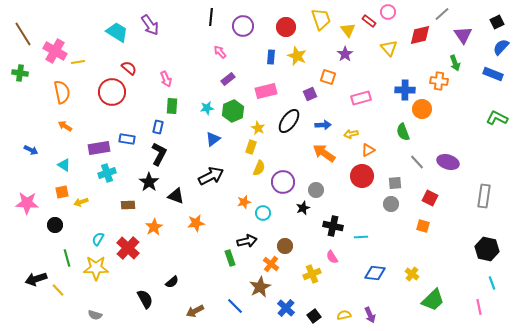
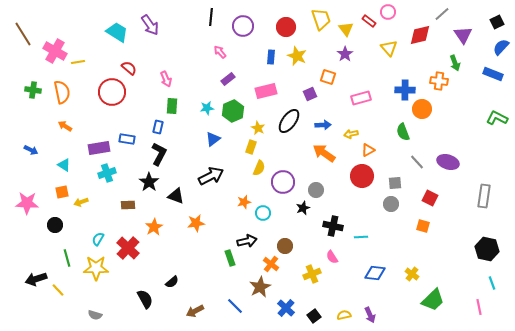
yellow triangle at (348, 30): moved 2 px left, 1 px up
green cross at (20, 73): moved 13 px right, 17 px down
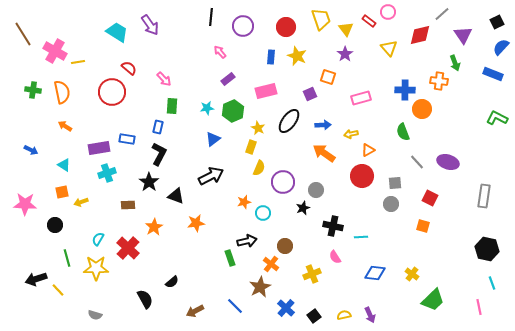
pink arrow at (166, 79): moved 2 px left; rotated 21 degrees counterclockwise
pink star at (27, 203): moved 2 px left, 1 px down
pink semicircle at (332, 257): moved 3 px right
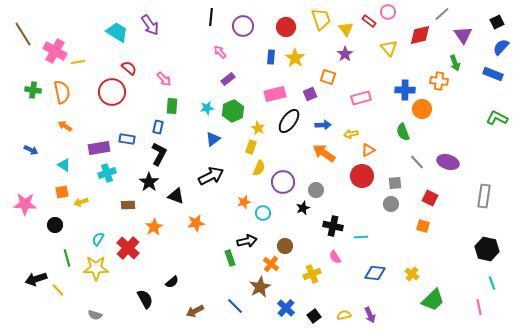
yellow star at (297, 56): moved 2 px left, 2 px down; rotated 12 degrees clockwise
pink rectangle at (266, 91): moved 9 px right, 3 px down
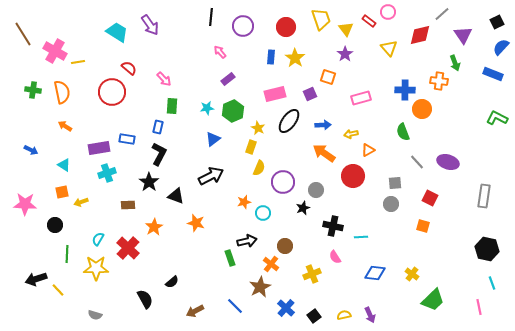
red circle at (362, 176): moved 9 px left
orange star at (196, 223): rotated 24 degrees clockwise
green line at (67, 258): moved 4 px up; rotated 18 degrees clockwise
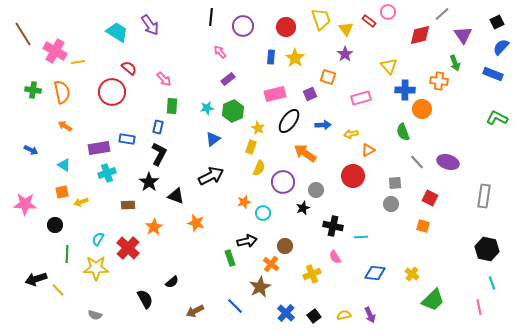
yellow triangle at (389, 48): moved 18 px down
orange arrow at (324, 153): moved 19 px left
blue cross at (286, 308): moved 5 px down
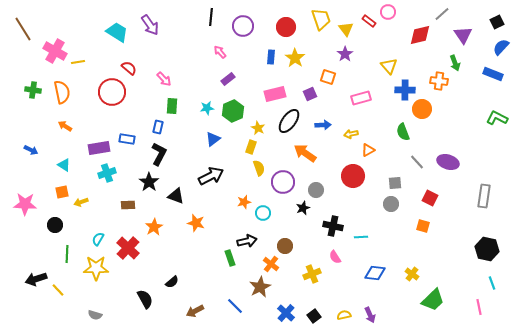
brown line at (23, 34): moved 5 px up
yellow semicircle at (259, 168): rotated 42 degrees counterclockwise
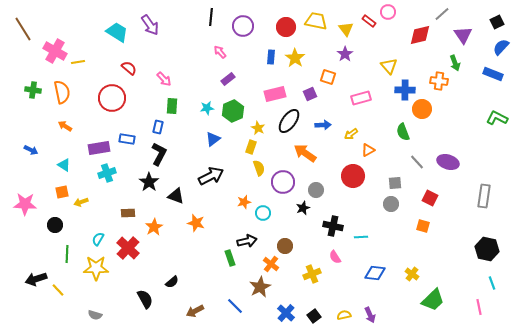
yellow trapezoid at (321, 19): moved 5 px left, 2 px down; rotated 60 degrees counterclockwise
red circle at (112, 92): moved 6 px down
yellow arrow at (351, 134): rotated 24 degrees counterclockwise
brown rectangle at (128, 205): moved 8 px down
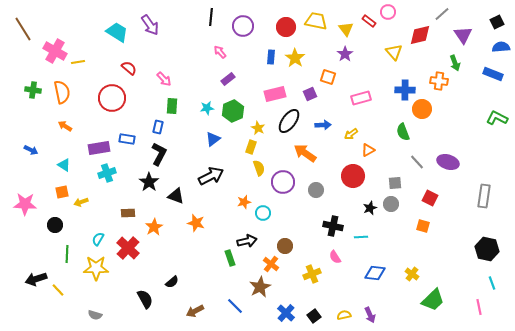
blue semicircle at (501, 47): rotated 42 degrees clockwise
yellow triangle at (389, 66): moved 5 px right, 14 px up
black star at (303, 208): moved 67 px right
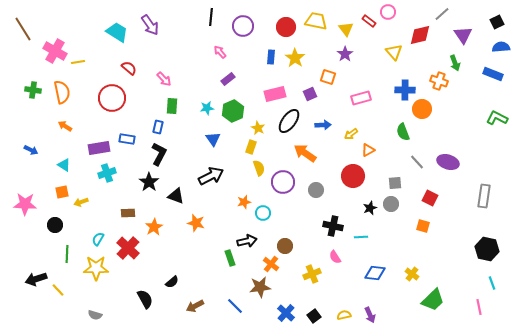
orange cross at (439, 81): rotated 12 degrees clockwise
blue triangle at (213, 139): rotated 28 degrees counterclockwise
brown star at (260, 287): rotated 20 degrees clockwise
brown arrow at (195, 311): moved 5 px up
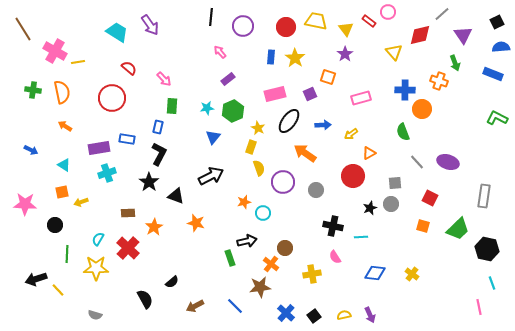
blue triangle at (213, 139): moved 2 px up; rotated 14 degrees clockwise
orange triangle at (368, 150): moved 1 px right, 3 px down
brown circle at (285, 246): moved 2 px down
yellow cross at (312, 274): rotated 12 degrees clockwise
green trapezoid at (433, 300): moved 25 px right, 71 px up
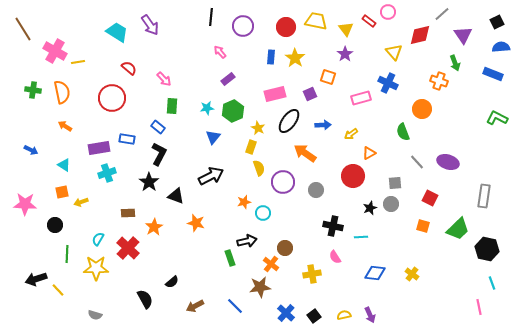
blue cross at (405, 90): moved 17 px left, 7 px up; rotated 24 degrees clockwise
blue rectangle at (158, 127): rotated 64 degrees counterclockwise
